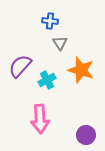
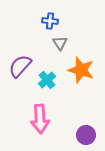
cyan cross: rotated 12 degrees counterclockwise
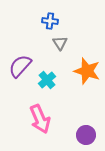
orange star: moved 6 px right, 1 px down
pink arrow: rotated 20 degrees counterclockwise
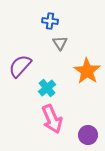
orange star: rotated 16 degrees clockwise
cyan cross: moved 8 px down
pink arrow: moved 12 px right
purple circle: moved 2 px right
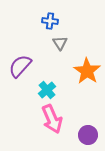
cyan cross: moved 2 px down
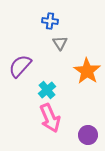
pink arrow: moved 2 px left, 1 px up
